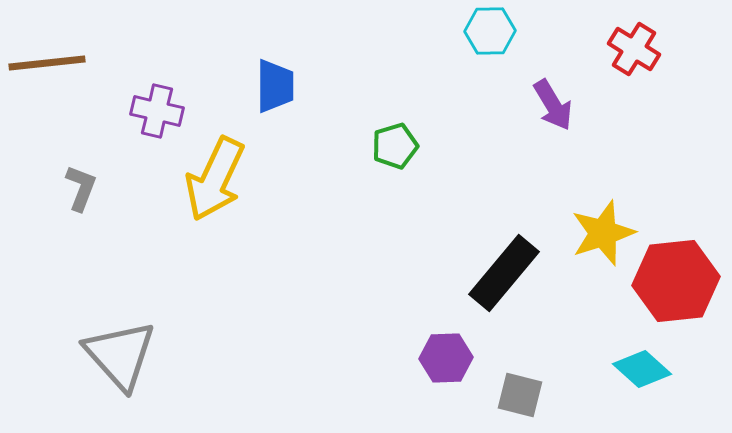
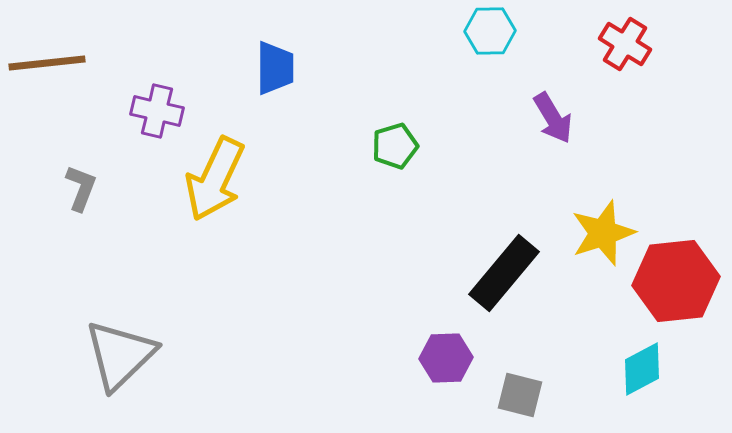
red cross: moved 9 px left, 5 px up
blue trapezoid: moved 18 px up
purple arrow: moved 13 px down
gray triangle: rotated 28 degrees clockwise
cyan diamond: rotated 70 degrees counterclockwise
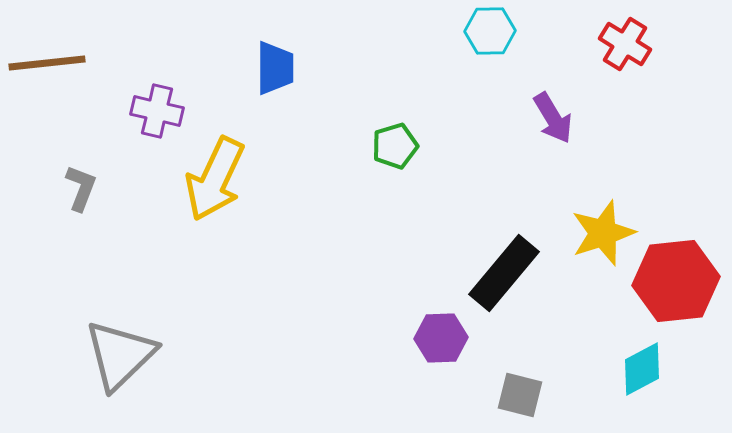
purple hexagon: moved 5 px left, 20 px up
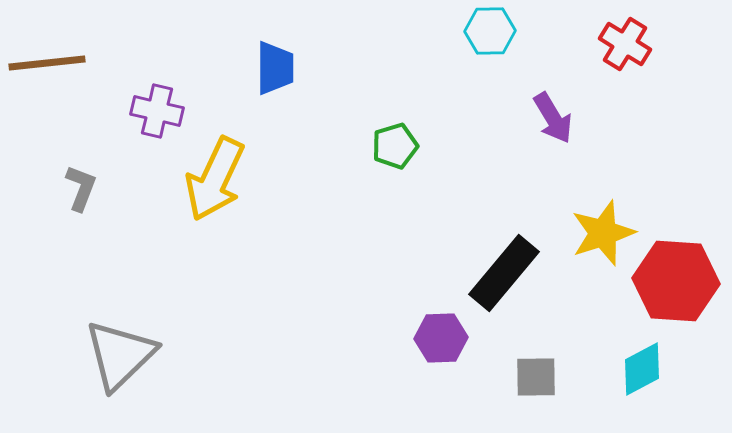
red hexagon: rotated 10 degrees clockwise
gray square: moved 16 px right, 18 px up; rotated 15 degrees counterclockwise
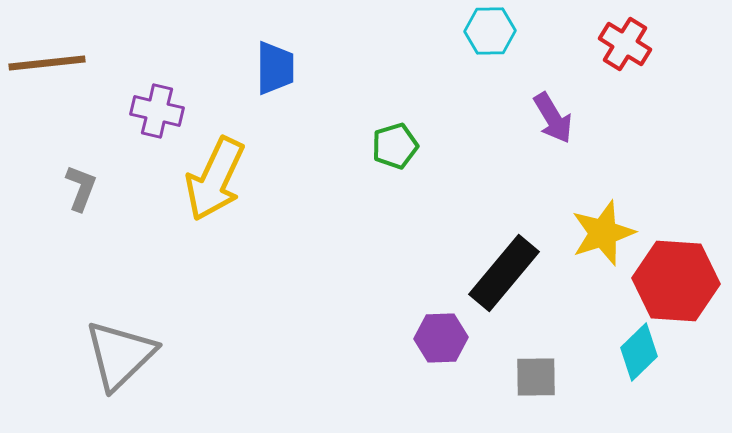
cyan diamond: moved 3 px left, 17 px up; rotated 16 degrees counterclockwise
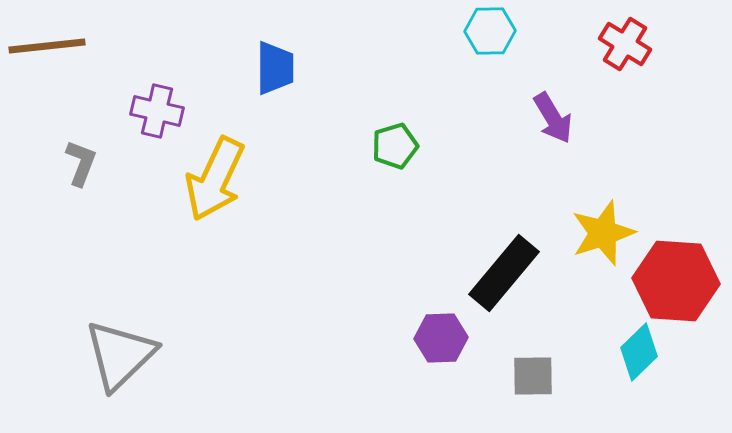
brown line: moved 17 px up
gray L-shape: moved 25 px up
gray square: moved 3 px left, 1 px up
